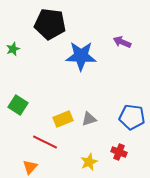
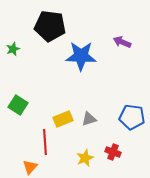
black pentagon: moved 2 px down
red line: rotated 60 degrees clockwise
red cross: moved 6 px left
yellow star: moved 4 px left, 4 px up
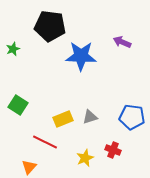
gray triangle: moved 1 px right, 2 px up
red line: rotated 60 degrees counterclockwise
red cross: moved 2 px up
orange triangle: moved 1 px left
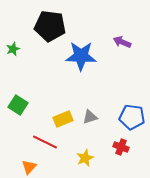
red cross: moved 8 px right, 3 px up
